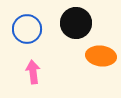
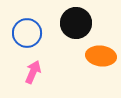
blue circle: moved 4 px down
pink arrow: rotated 30 degrees clockwise
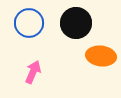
blue circle: moved 2 px right, 10 px up
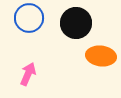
blue circle: moved 5 px up
pink arrow: moved 5 px left, 2 px down
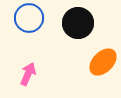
black circle: moved 2 px right
orange ellipse: moved 2 px right, 6 px down; rotated 52 degrees counterclockwise
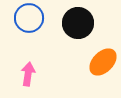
pink arrow: rotated 15 degrees counterclockwise
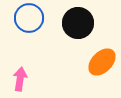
orange ellipse: moved 1 px left
pink arrow: moved 8 px left, 5 px down
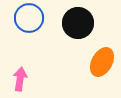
orange ellipse: rotated 16 degrees counterclockwise
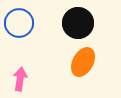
blue circle: moved 10 px left, 5 px down
orange ellipse: moved 19 px left
